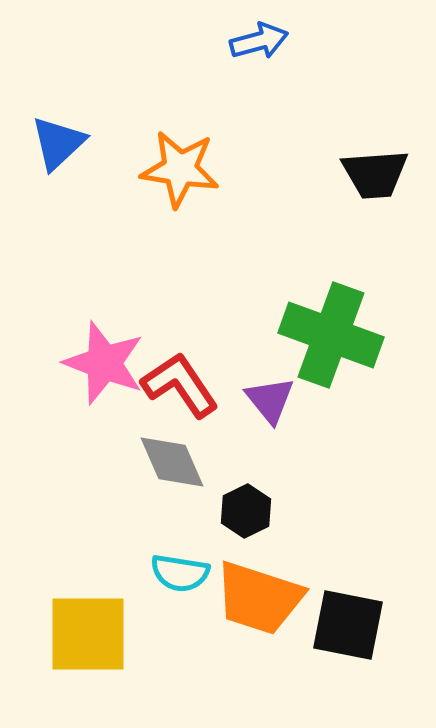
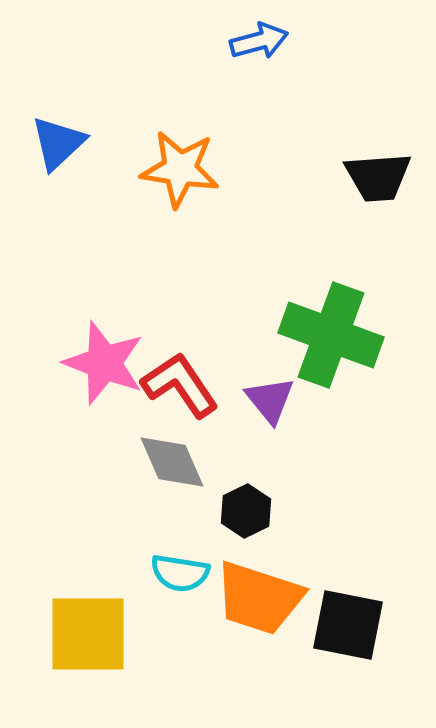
black trapezoid: moved 3 px right, 3 px down
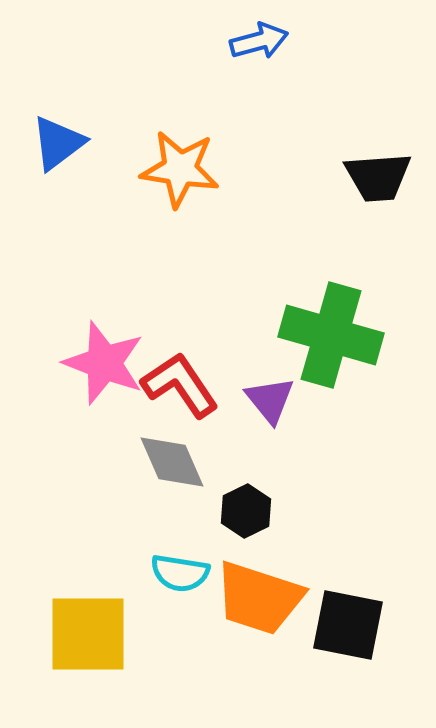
blue triangle: rotated 6 degrees clockwise
green cross: rotated 4 degrees counterclockwise
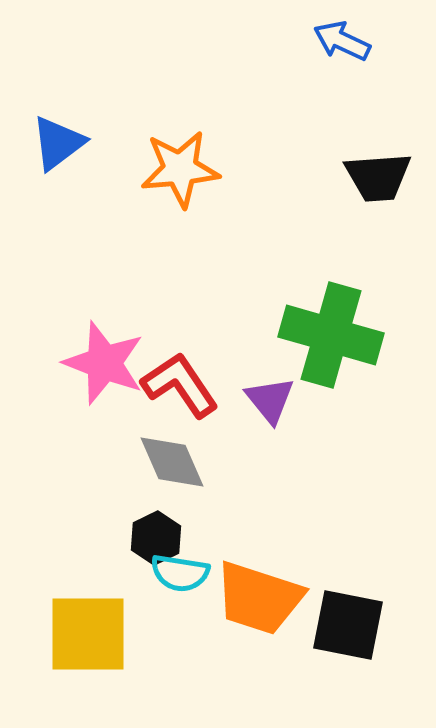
blue arrow: moved 83 px right; rotated 140 degrees counterclockwise
orange star: rotated 14 degrees counterclockwise
black hexagon: moved 90 px left, 27 px down
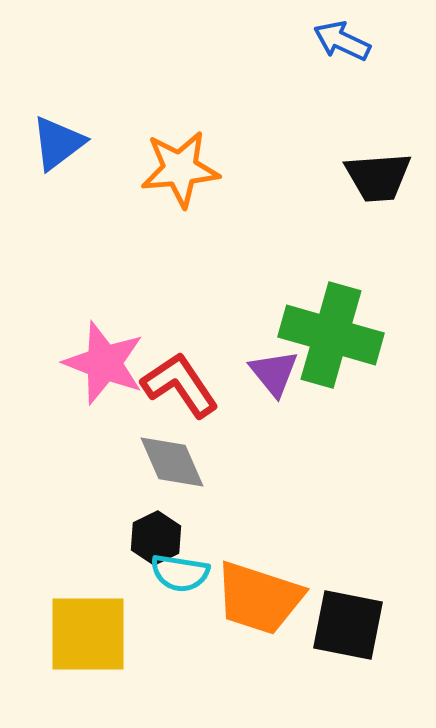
purple triangle: moved 4 px right, 27 px up
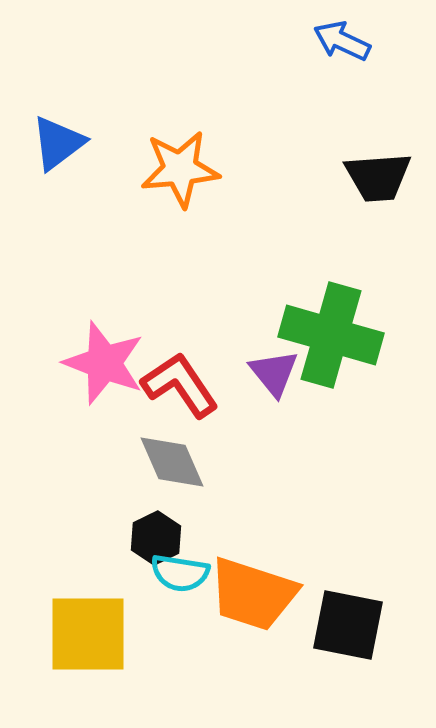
orange trapezoid: moved 6 px left, 4 px up
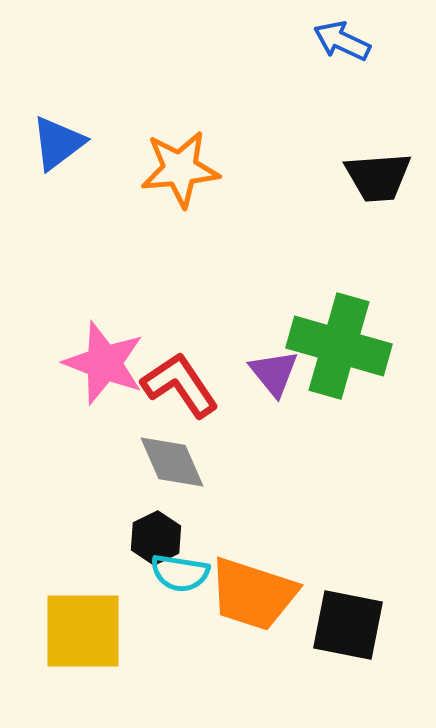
green cross: moved 8 px right, 11 px down
yellow square: moved 5 px left, 3 px up
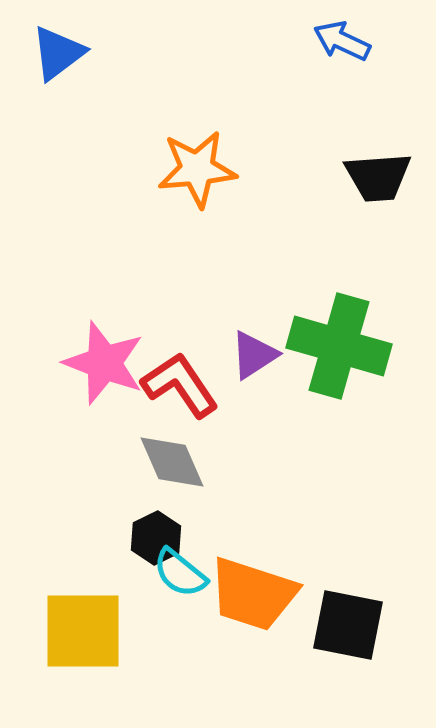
blue triangle: moved 90 px up
orange star: moved 17 px right
purple triangle: moved 20 px left, 18 px up; rotated 36 degrees clockwise
cyan semicircle: rotated 30 degrees clockwise
